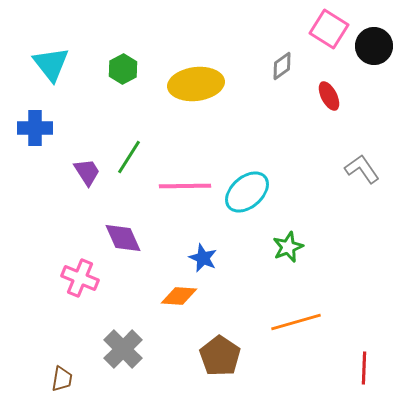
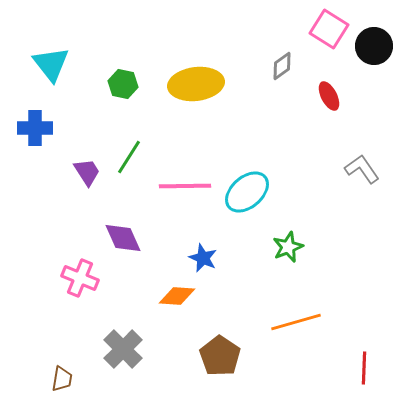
green hexagon: moved 15 px down; rotated 20 degrees counterclockwise
orange diamond: moved 2 px left
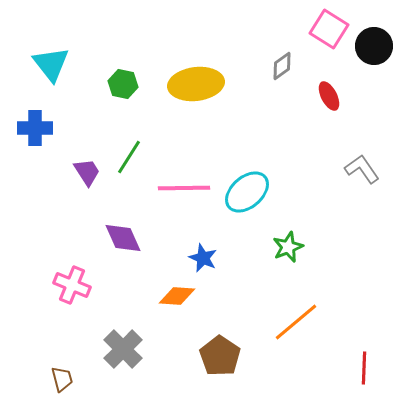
pink line: moved 1 px left, 2 px down
pink cross: moved 8 px left, 7 px down
orange line: rotated 24 degrees counterclockwise
brown trapezoid: rotated 24 degrees counterclockwise
